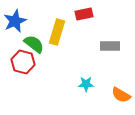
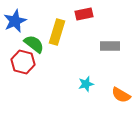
cyan star: rotated 14 degrees counterclockwise
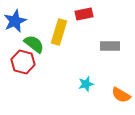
yellow rectangle: moved 2 px right
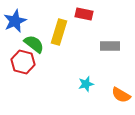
red rectangle: rotated 24 degrees clockwise
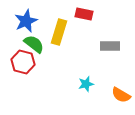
blue star: moved 11 px right
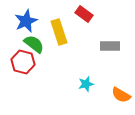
red rectangle: rotated 24 degrees clockwise
yellow rectangle: rotated 35 degrees counterclockwise
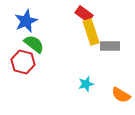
yellow rectangle: moved 32 px right
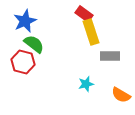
blue star: moved 1 px left
gray rectangle: moved 10 px down
